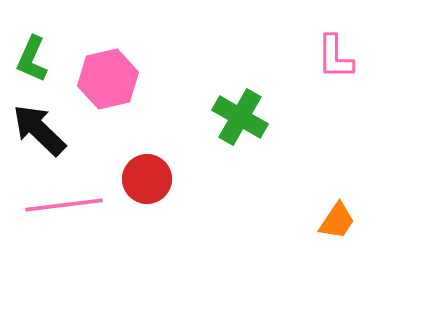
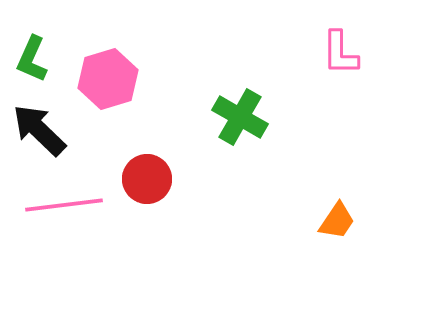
pink L-shape: moved 5 px right, 4 px up
pink hexagon: rotated 4 degrees counterclockwise
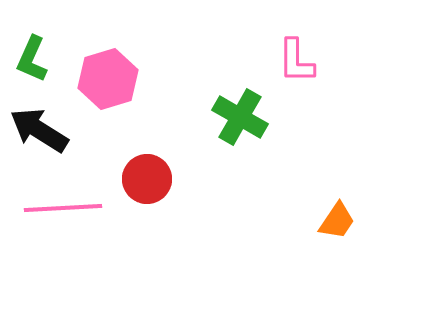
pink L-shape: moved 44 px left, 8 px down
black arrow: rotated 12 degrees counterclockwise
pink line: moved 1 px left, 3 px down; rotated 4 degrees clockwise
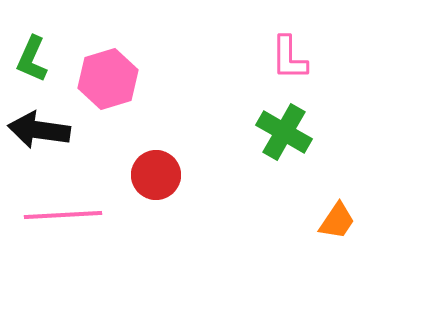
pink L-shape: moved 7 px left, 3 px up
green cross: moved 44 px right, 15 px down
black arrow: rotated 24 degrees counterclockwise
red circle: moved 9 px right, 4 px up
pink line: moved 7 px down
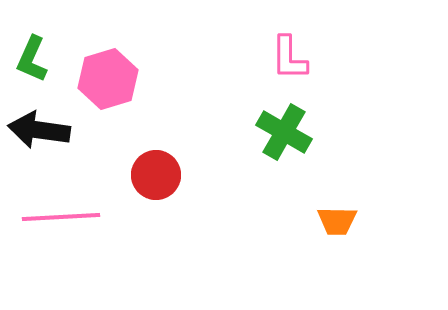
pink line: moved 2 px left, 2 px down
orange trapezoid: rotated 57 degrees clockwise
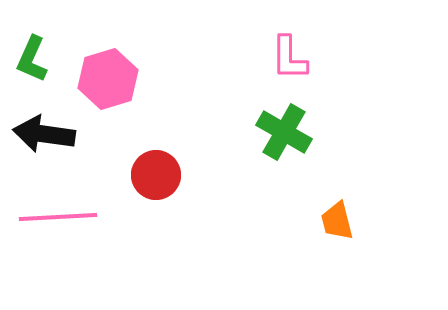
black arrow: moved 5 px right, 4 px down
pink line: moved 3 px left
orange trapezoid: rotated 75 degrees clockwise
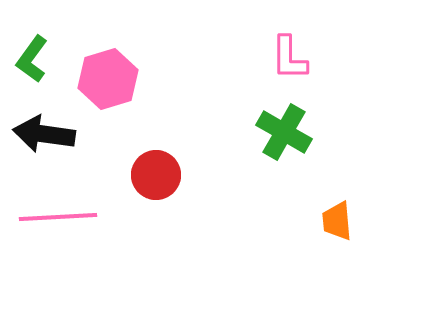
green L-shape: rotated 12 degrees clockwise
orange trapezoid: rotated 9 degrees clockwise
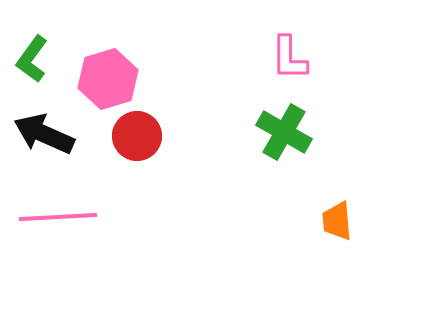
black arrow: rotated 16 degrees clockwise
red circle: moved 19 px left, 39 px up
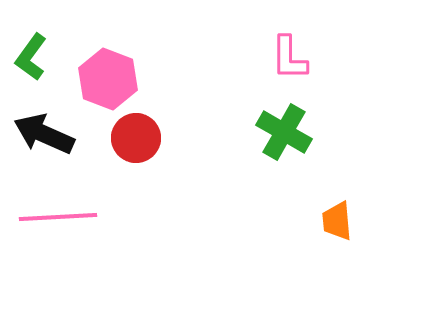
green L-shape: moved 1 px left, 2 px up
pink hexagon: rotated 22 degrees counterclockwise
red circle: moved 1 px left, 2 px down
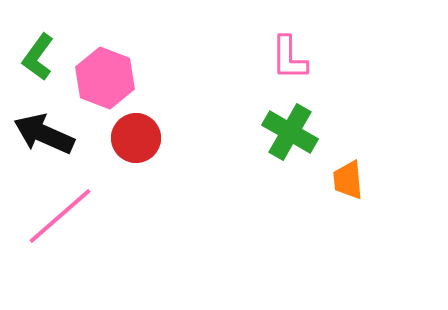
green L-shape: moved 7 px right
pink hexagon: moved 3 px left, 1 px up
green cross: moved 6 px right
pink line: moved 2 px right, 1 px up; rotated 38 degrees counterclockwise
orange trapezoid: moved 11 px right, 41 px up
